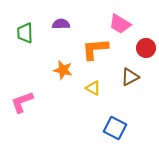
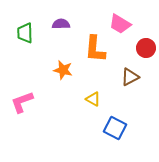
orange L-shape: rotated 80 degrees counterclockwise
yellow triangle: moved 11 px down
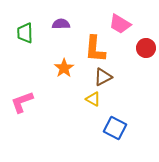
orange star: moved 1 px right, 2 px up; rotated 24 degrees clockwise
brown triangle: moved 27 px left
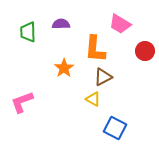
green trapezoid: moved 3 px right, 1 px up
red circle: moved 1 px left, 3 px down
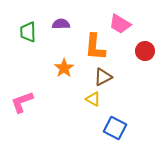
orange L-shape: moved 2 px up
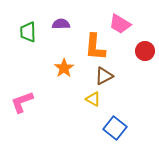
brown triangle: moved 1 px right, 1 px up
blue square: rotated 10 degrees clockwise
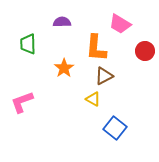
purple semicircle: moved 1 px right, 2 px up
green trapezoid: moved 12 px down
orange L-shape: moved 1 px right, 1 px down
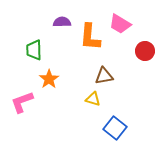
green trapezoid: moved 6 px right, 6 px down
orange L-shape: moved 6 px left, 11 px up
orange star: moved 15 px left, 11 px down
brown triangle: rotated 18 degrees clockwise
yellow triangle: rotated 14 degrees counterclockwise
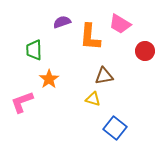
purple semicircle: rotated 18 degrees counterclockwise
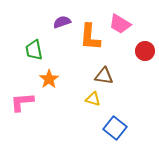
green trapezoid: rotated 10 degrees counterclockwise
brown triangle: rotated 18 degrees clockwise
pink L-shape: rotated 15 degrees clockwise
